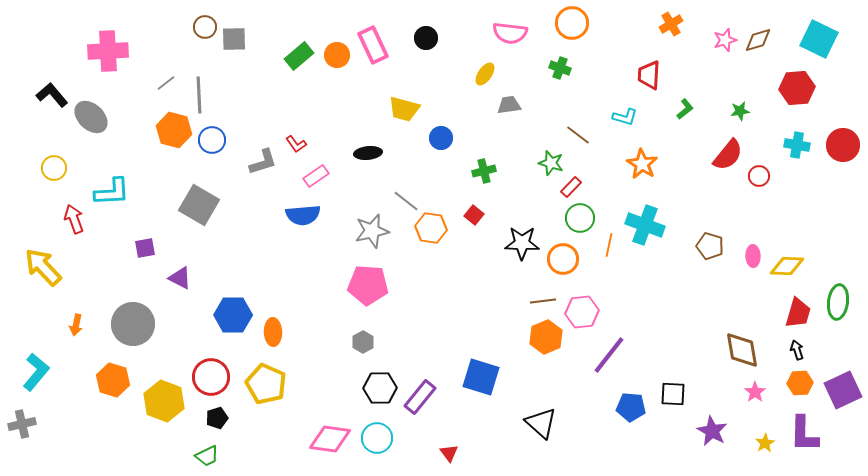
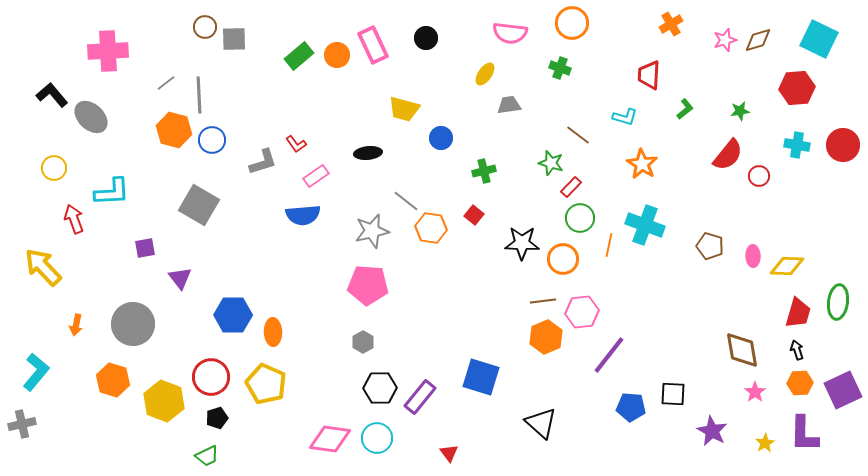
purple triangle at (180, 278): rotated 25 degrees clockwise
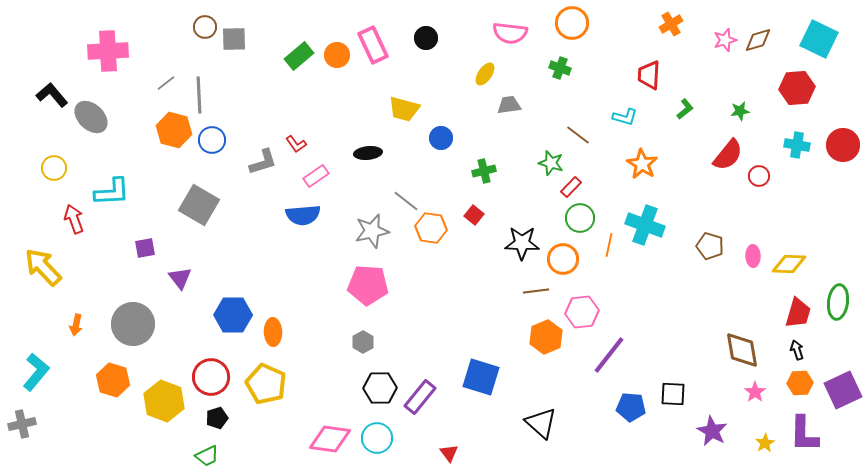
yellow diamond at (787, 266): moved 2 px right, 2 px up
brown line at (543, 301): moved 7 px left, 10 px up
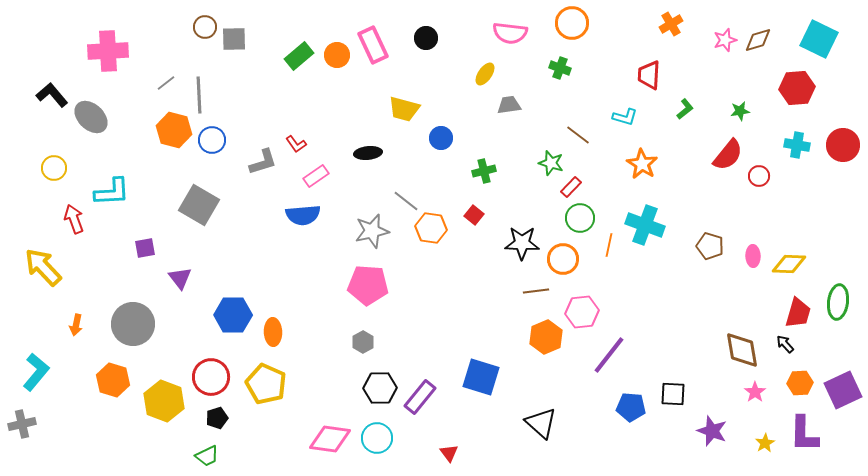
black arrow at (797, 350): moved 12 px left, 6 px up; rotated 24 degrees counterclockwise
purple star at (712, 431): rotated 8 degrees counterclockwise
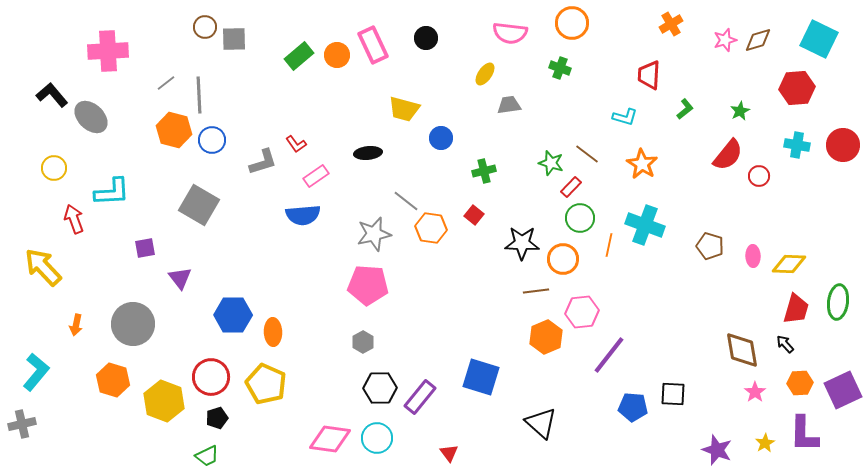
green star at (740, 111): rotated 18 degrees counterclockwise
brown line at (578, 135): moved 9 px right, 19 px down
gray star at (372, 231): moved 2 px right, 3 px down
red trapezoid at (798, 313): moved 2 px left, 4 px up
blue pentagon at (631, 407): moved 2 px right
purple star at (712, 431): moved 5 px right, 19 px down
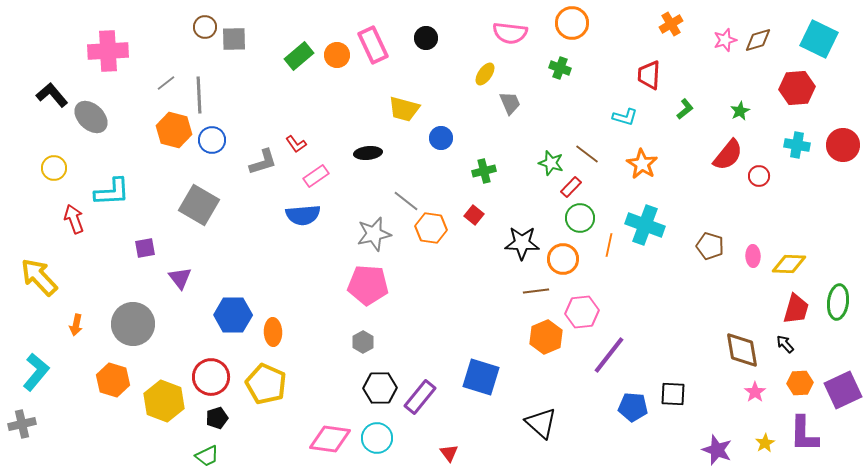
gray trapezoid at (509, 105): moved 1 px right, 2 px up; rotated 75 degrees clockwise
yellow arrow at (43, 267): moved 4 px left, 10 px down
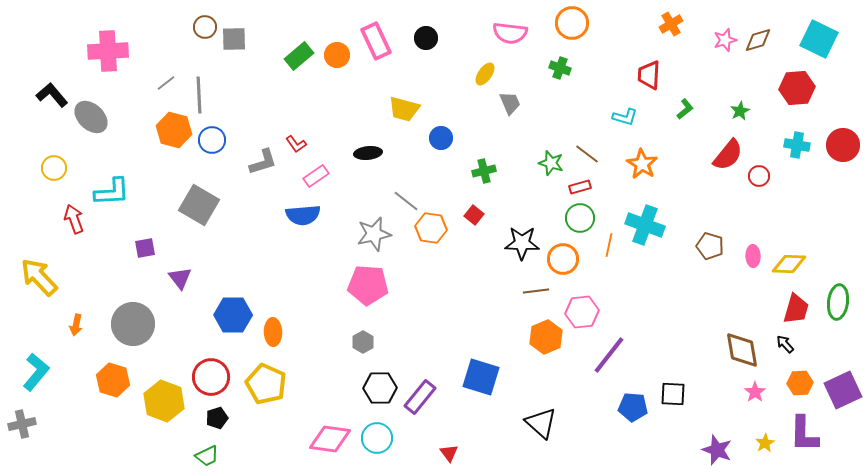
pink rectangle at (373, 45): moved 3 px right, 4 px up
red rectangle at (571, 187): moved 9 px right; rotated 30 degrees clockwise
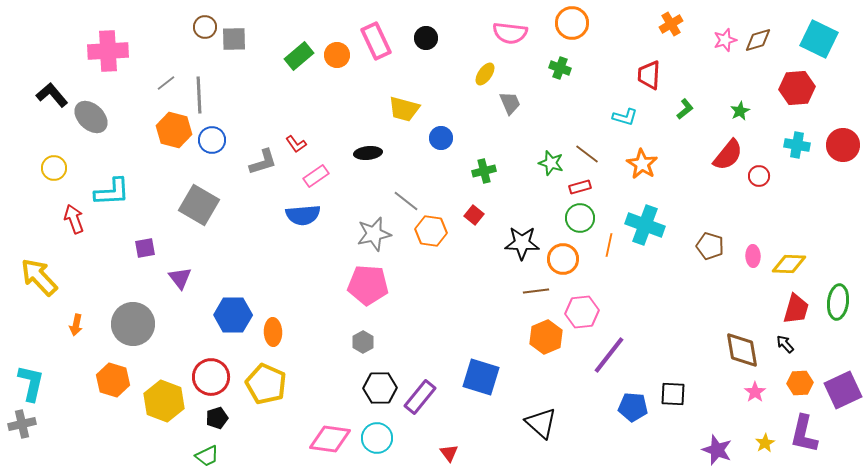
orange hexagon at (431, 228): moved 3 px down
cyan L-shape at (36, 372): moved 5 px left, 11 px down; rotated 27 degrees counterclockwise
purple L-shape at (804, 434): rotated 12 degrees clockwise
